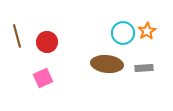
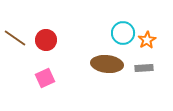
orange star: moved 9 px down
brown line: moved 2 px left, 2 px down; rotated 40 degrees counterclockwise
red circle: moved 1 px left, 2 px up
pink square: moved 2 px right
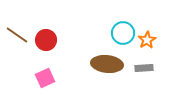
brown line: moved 2 px right, 3 px up
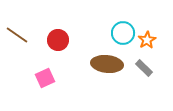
red circle: moved 12 px right
gray rectangle: rotated 48 degrees clockwise
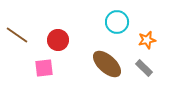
cyan circle: moved 6 px left, 11 px up
orange star: rotated 18 degrees clockwise
brown ellipse: rotated 36 degrees clockwise
pink square: moved 1 px left, 10 px up; rotated 18 degrees clockwise
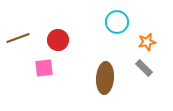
brown line: moved 1 px right, 3 px down; rotated 55 degrees counterclockwise
orange star: moved 2 px down
brown ellipse: moved 2 px left, 14 px down; rotated 52 degrees clockwise
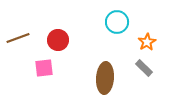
orange star: rotated 18 degrees counterclockwise
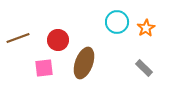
orange star: moved 1 px left, 14 px up
brown ellipse: moved 21 px left, 15 px up; rotated 16 degrees clockwise
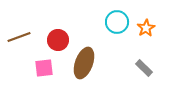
brown line: moved 1 px right, 1 px up
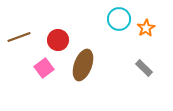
cyan circle: moved 2 px right, 3 px up
brown ellipse: moved 1 px left, 2 px down
pink square: rotated 30 degrees counterclockwise
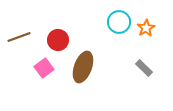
cyan circle: moved 3 px down
brown ellipse: moved 2 px down
